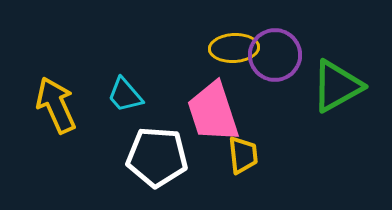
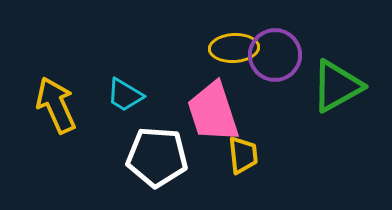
cyan trapezoid: rotated 18 degrees counterclockwise
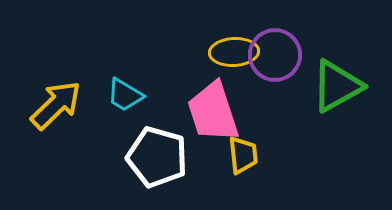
yellow ellipse: moved 4 px down
yellow arrow: rotated 70 degrees clockwise
white pentagon: rotated 12 degrees clockwise
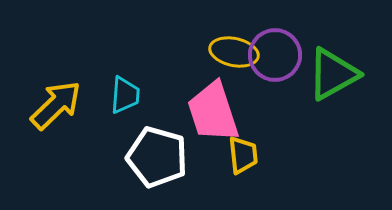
yellow ellipse: rotated 15 degrees clockwise
green triangle: moved 4 px left, 12 px up
cyan trapezoid: rotated 117 degrees counterclockwise
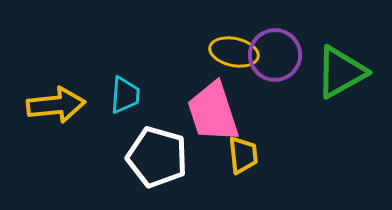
green triangle: moved 8 px right, 2 px up
yellow arrow: rotated 38 degrees clockwise
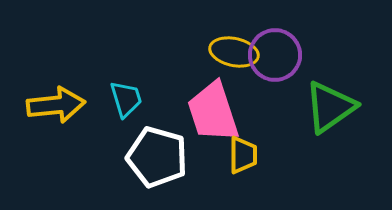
green triangle: moved 11 px left, 35 px down; rotated 6 degrees counterclockwise
cyan trapezoid: moved 1 px right, 4 px down; rotated 21 degrees counterclockwise
yellow trapezoid: rotated 6 degrees clockwise
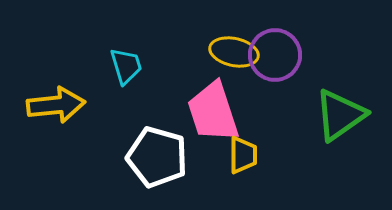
cyan trapezoid: moved 33 px up
green triangle: moved 10 px right, 8 px down
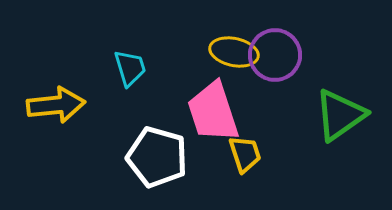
cyan trapezoid: moved 4 px right, 2 px down
yellow trapezoid: moved 2 px right, 1 px up; rotated 18 degrees counterclockwise
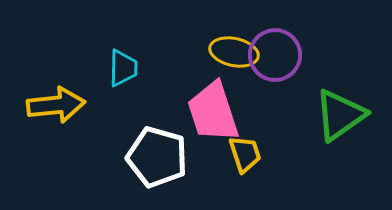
cyan trapezoid: moved 7 px left; rotated 18 degrees clockwise
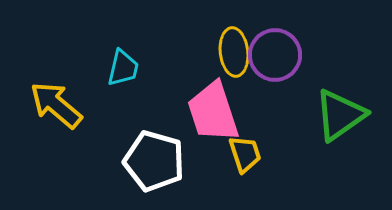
yellow ellipse: rotated 72 degrees clockwise
cyan trapezoid: rotated 12 degrees clockwise
yellow arrow: rotated 134 degrees counterclockwise
white pentagon: moved 3 px left, 4 px down
